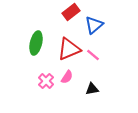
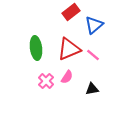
green ellipse: moved 5 px down; rotated 20 degrees counterclockwise
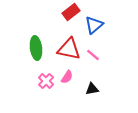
red triangle: rotated 35 degrees clockwise
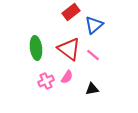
red triangle: rotated 25 degrees clockwise
pink cross: rotated 21 degrees clockwise
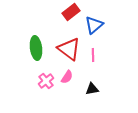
pink line: rotated 48 degrees clockwise
pink cross: rotated 14 degrees counterclockwise
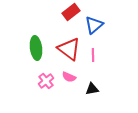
pink semicircle: moved 2 px right; rotated 80 degrees clockwise
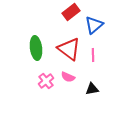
pink semicircle: moved 1 px left
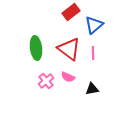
pink line: moved 2 px up
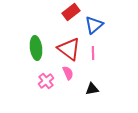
pink semicircle: moved 4 px up; rotated 136 degrees counterclockwise
